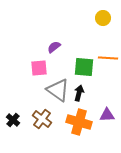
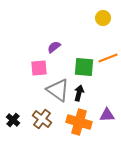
orange line: rotated 24 degrees counterclockwise
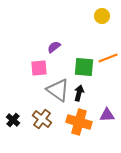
yellow circle: moved 1 px left, 2 px up
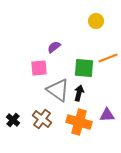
yellow circle: moved 6 px left, 5 px down
green square: moved 1 px down
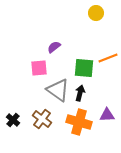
yellow circle: moved 8 px up
black arrow: moved 1 px right
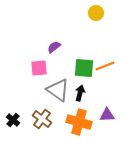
orange line: moved 3 px left, 8 px down
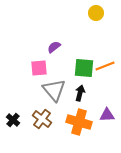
gray triangle: moved 4 px left; rotated 15 degrees clockwise
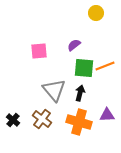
purple semicircle: moved 20 px right, 2 px up
pink square: moved 17 px up
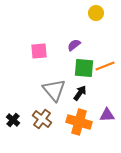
black arrow: rotated 21 degrees clockwise
